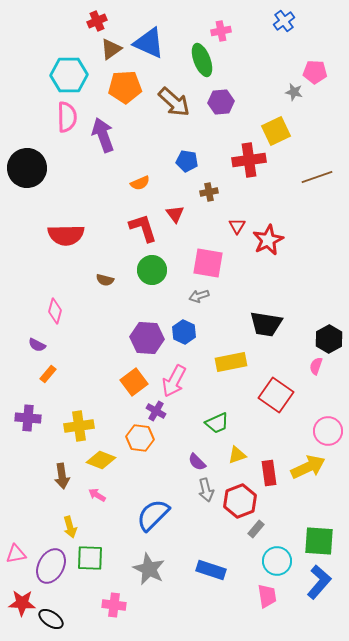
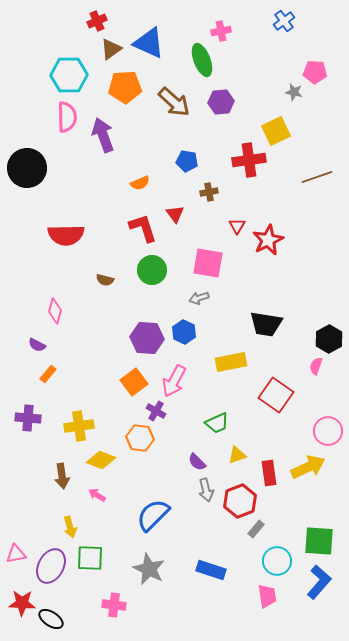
gray arrow at (199, 296): moved 2 px down
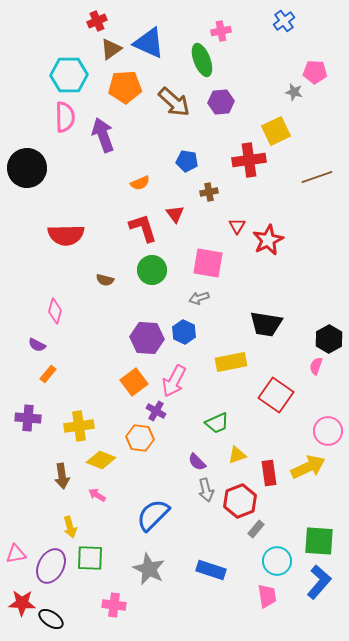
pink semicircle at (67, 117): moved 2 px left
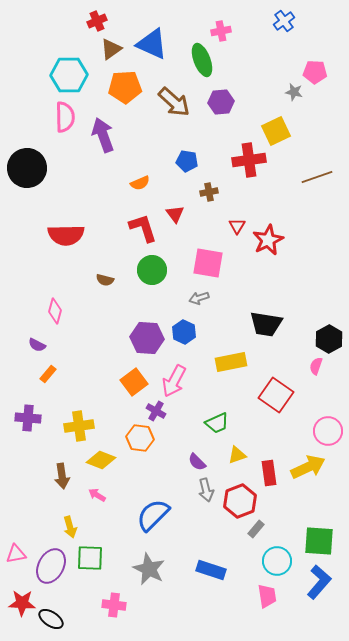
blue triangle at (149, 43): moved 3 px right, 1 px down
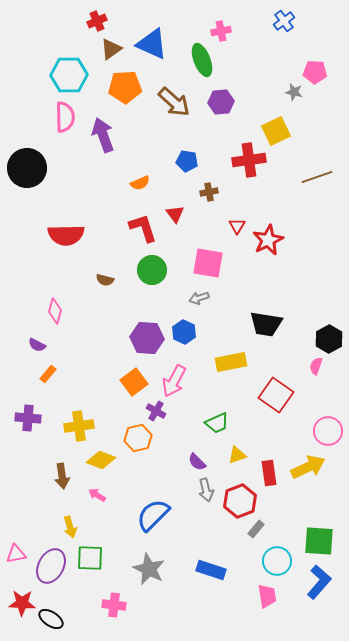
orange hexagon at (140, 438): moved 2 px left; rotated 20 degrees counterclockwise
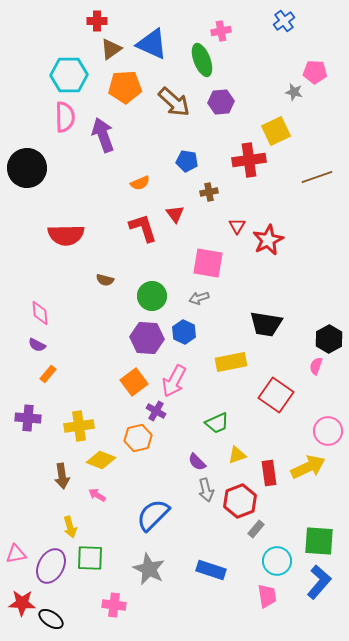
red cross at (97, 21): rotated 24 degrees clockwise
green circle at (152, 270): moved 26 px down
pink diamond at (55, 311): moved 15 px left, 2 px down; rotated 20 degrees counterclockwise
